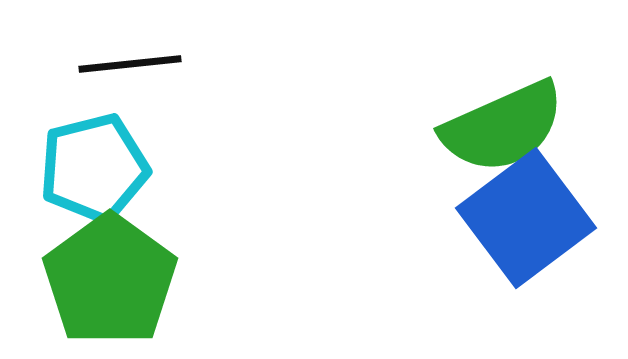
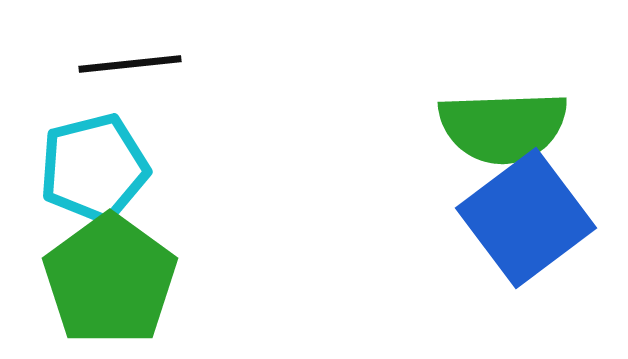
green semicircle: rotated 22 degrees clockwise
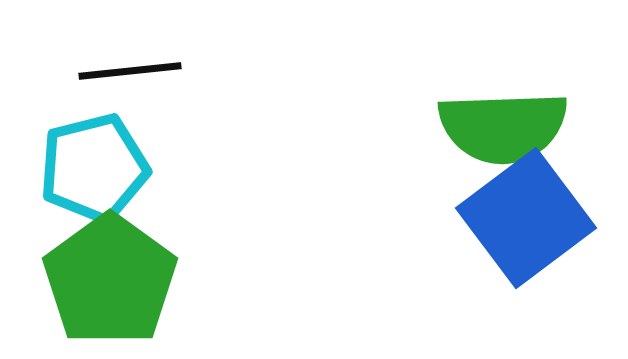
black line: moved 7 px down
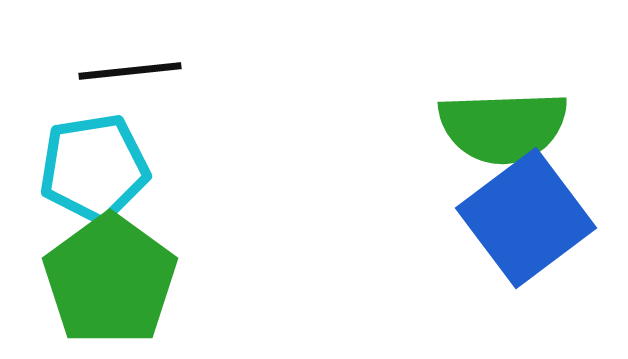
cyan pentagon: rotated 5 degrees clockwise
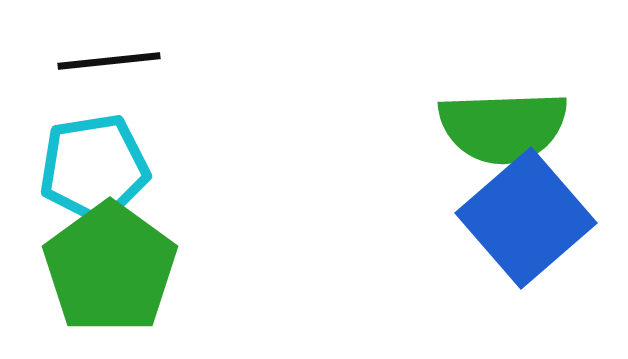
black line: moved 21 px left, 10 px up
blue square: rotated 4 degrees counterclockwise
green pentagon: moved 12 px up
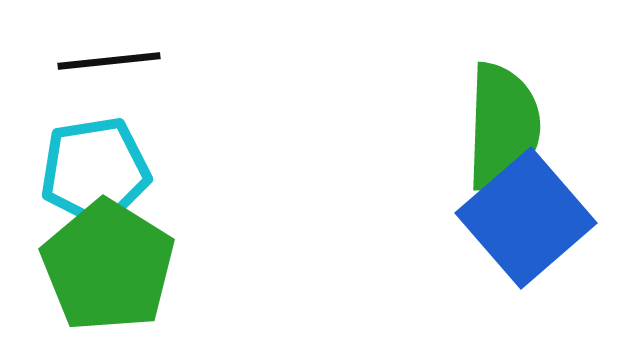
green semicircle: rotated 86 degrees counterclockwise
cyan pentagon: moved 1 px right, 3 px down
green pentagon: moved 2 px left, 2 px up; rotated 4 degrees counterclockwise
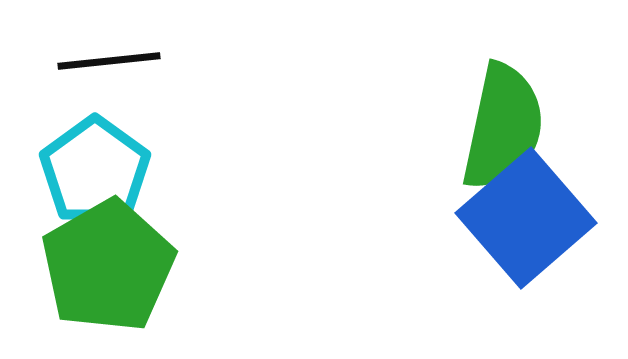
green semicircle: rotated 10 degrees clockwise
cyan pentagon: rotated 27 degrees counterclockwise
green pentagon: rotated 10 degrees clockwise
